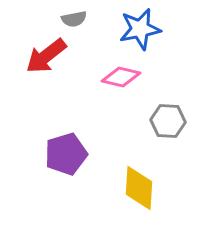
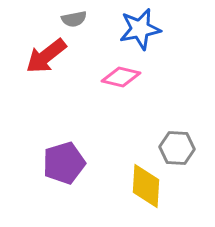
gray hexagon: moved 9 px right, 27 px down
purple pentagon: moved 2 px left, 9 px down
yellow diamond: moved 7 px right, 2 px up
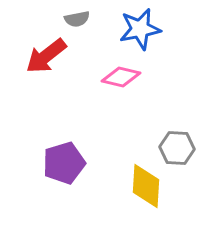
gray semicircle: moved 3 px right
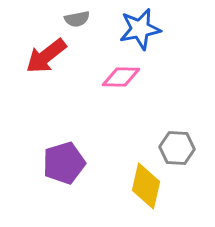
pink diamond: rotated 12 degrees counterclockwise
yellow diamond: rotated 9 degrees clockwise
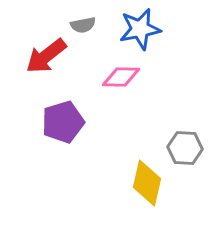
gray semicircle: moved 6 px right, 6 px down
gray hexagon: moved 8 px right
purple pentagon: moved 1 px left, 41 px up
yellow diamond: moved 1 px right, 3 px up
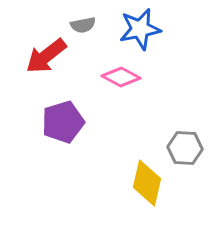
pink diamond: rotated 27 degrees clockwise
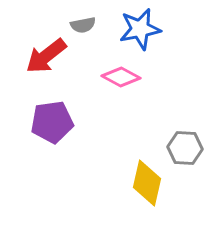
purple pentagon: moved 11 px left; rotated 9 degrees clockwise
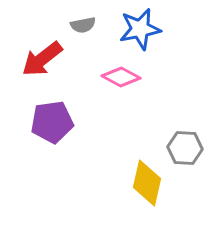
red arrow: moved 4 px left, 3 px down
